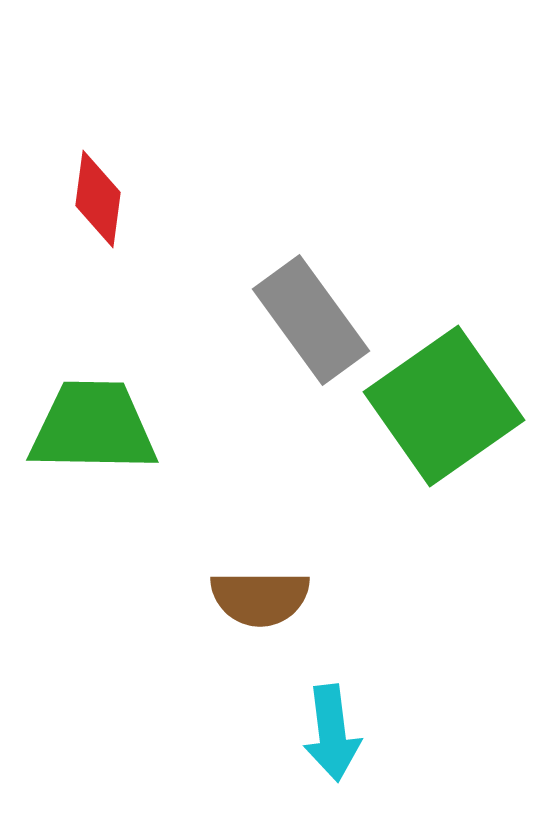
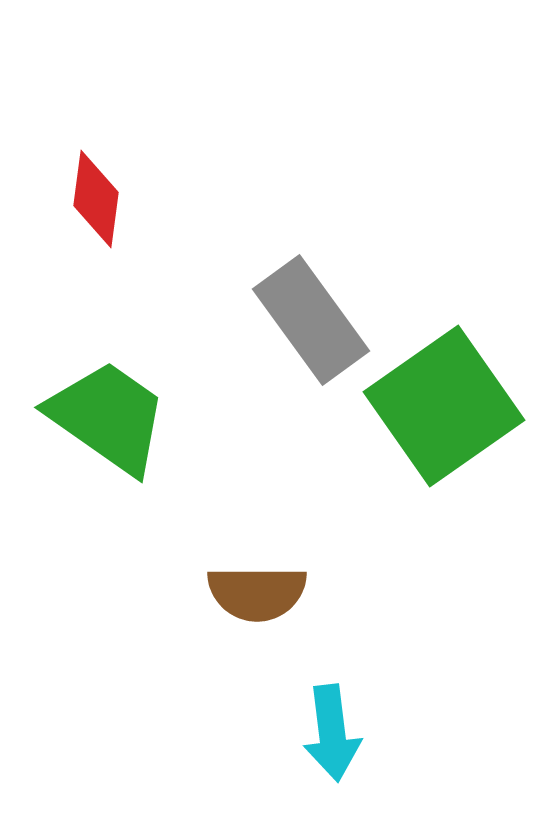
red diamond: moved 2 px left
green trapezoid: moved 15 px right, 10 px up; rotated 34 degrees clockwise
brown semicircle: moved 3 px left, 5 px up
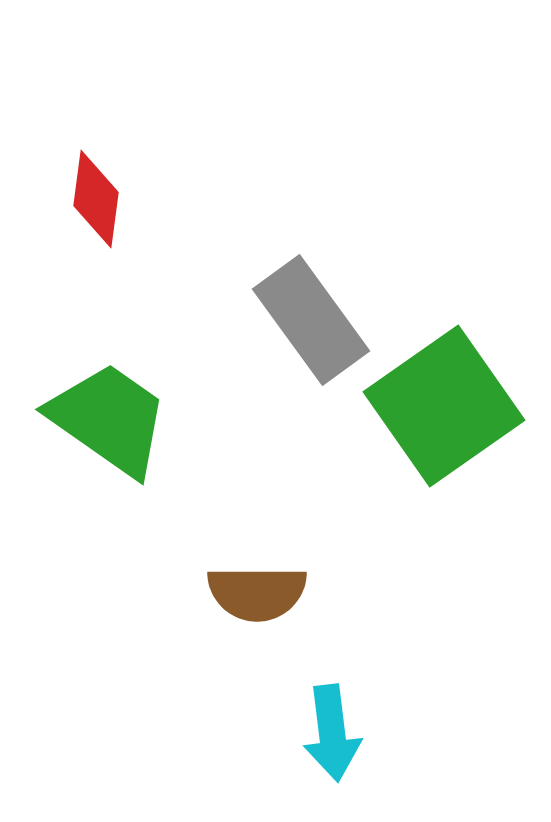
green trapezoid: moved 1 px right, 2 px down
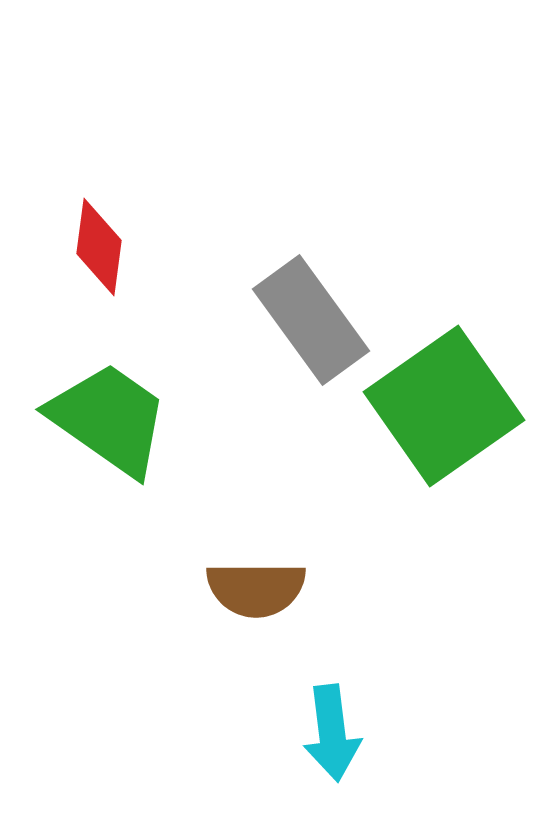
red diamond: moved 3 px right, 48 px down
brown semicircle: moved 1 px left, 4 px up
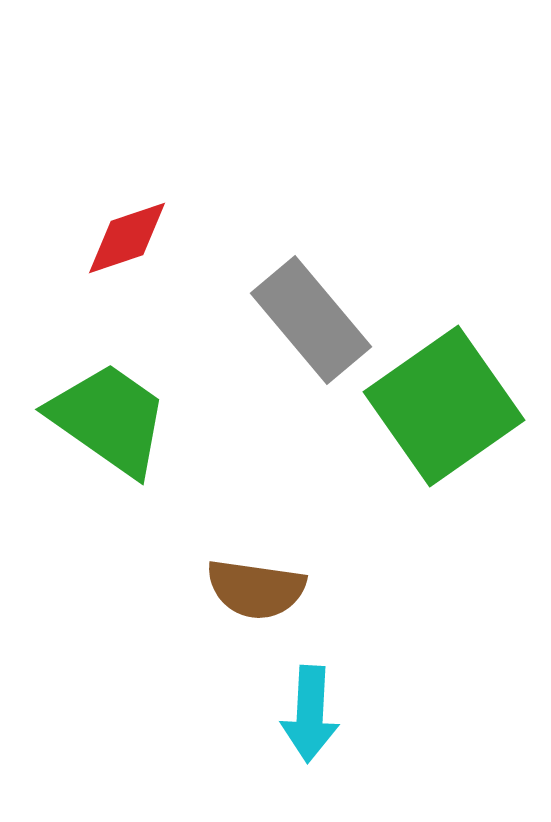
red diamond: moved 28 px right, 9 px up; rotated 64 degrees clockwise
gray rectangle: rotated 4 degrees counterclockwise
brown semicircle: rotated 8 degrees clockwise
cyan arrow: moved 22 px left, 19 px up; rotated 10 degrees clockwise
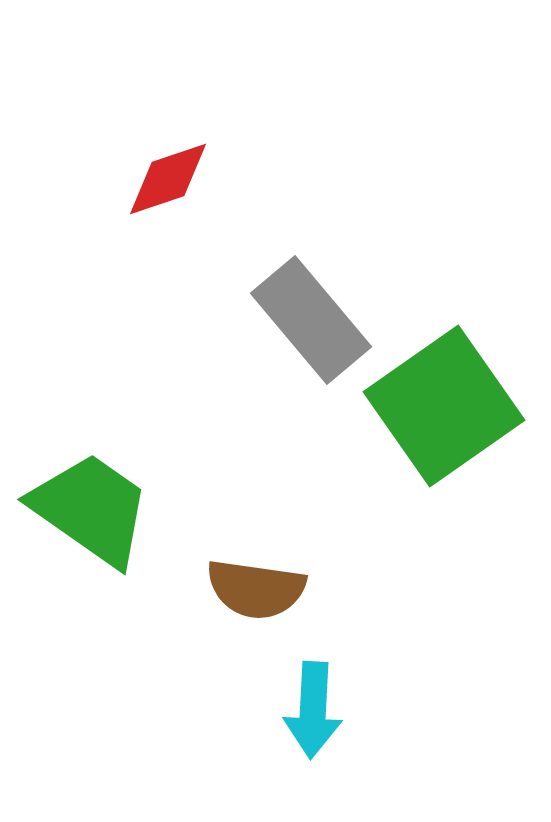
red diamond: moved 41 px right, 59 px up
green trapezoid: moved 18 px left, 90 px down
cyan arrow: moved 3 px right, 4 px up
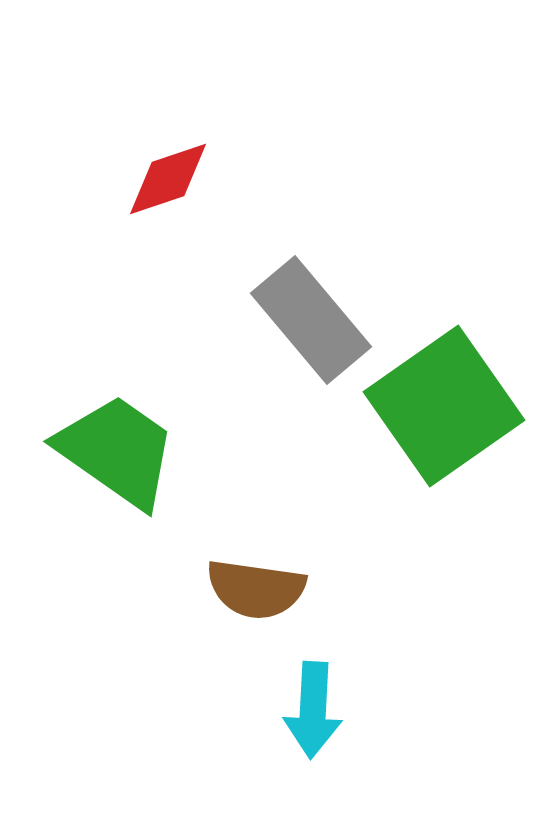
green trapezoid: moved 26 px right, 58 px up
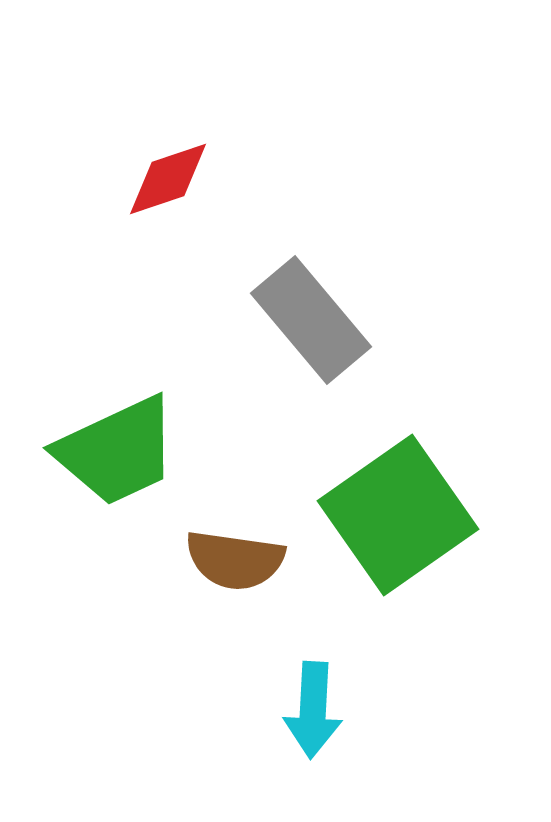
green square: moved 46 px left, 109 px down
green trapezoid: rotated 120 degrees clockwise
brown semicircle: moved 21 px left, 29 px up
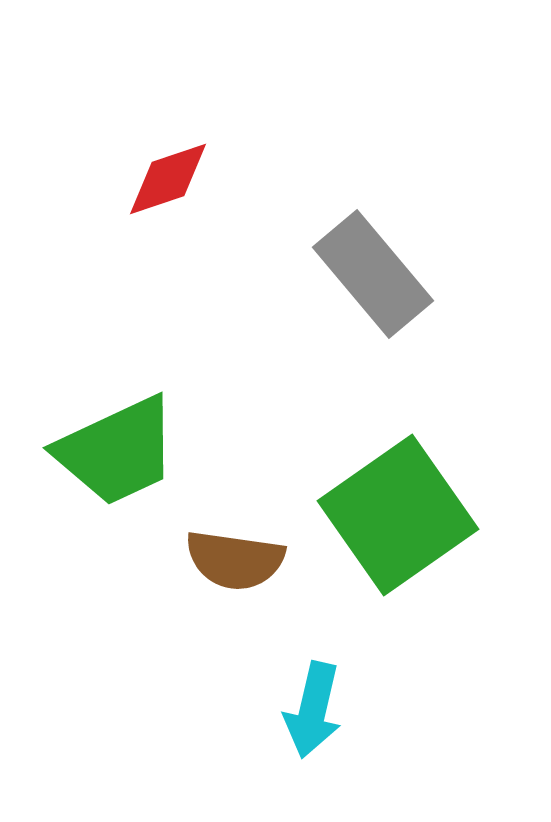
gray rectangle: moved 62 px right, 46 px up
cyan arrow: rotated 10 degrees clockwise
